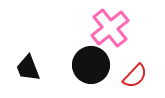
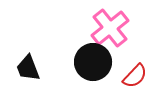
black circle: moved 2 px right, 3 px up
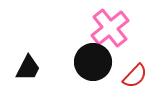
black trapezoid: rotated 132 degrees counterclockwise
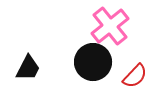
pink cross: moved 2 px up
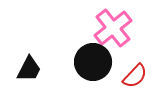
pink cross: moved 3 px right, 2 px down
black trapezoid: moved 1 px right, 1 px down
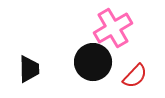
pink cross: rotated 9 degrees clockwise
black trapezoid: rotated 28 degrees counterclockwise
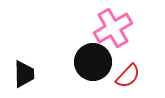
black trapezoid: moved 5 px left, 5 px down
red semicircle: moved 7 px left
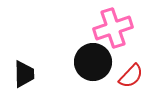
pink cross: rotated 12 degrees clockwise
red semicircle: moved 3 px right
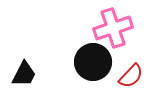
black trapezoid: rotated 28 degrees clockwise
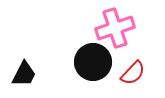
pink cross: moved 2 px right
red semicircle: moved 2 px right, 3 px up
